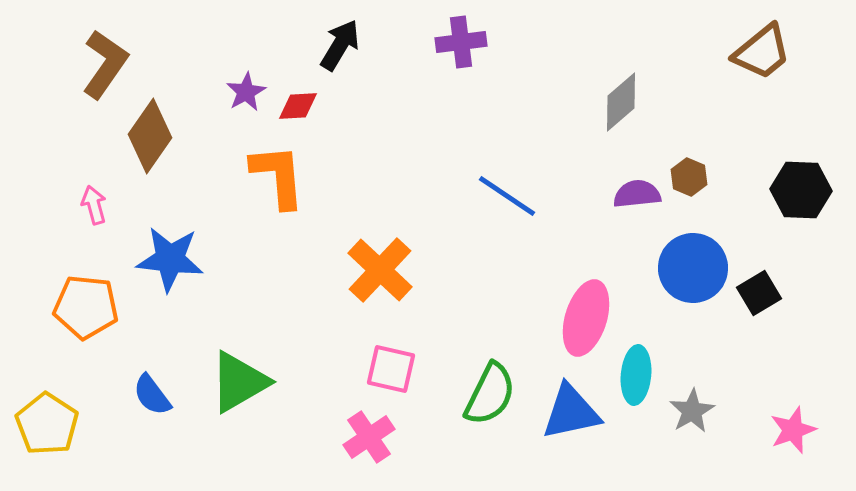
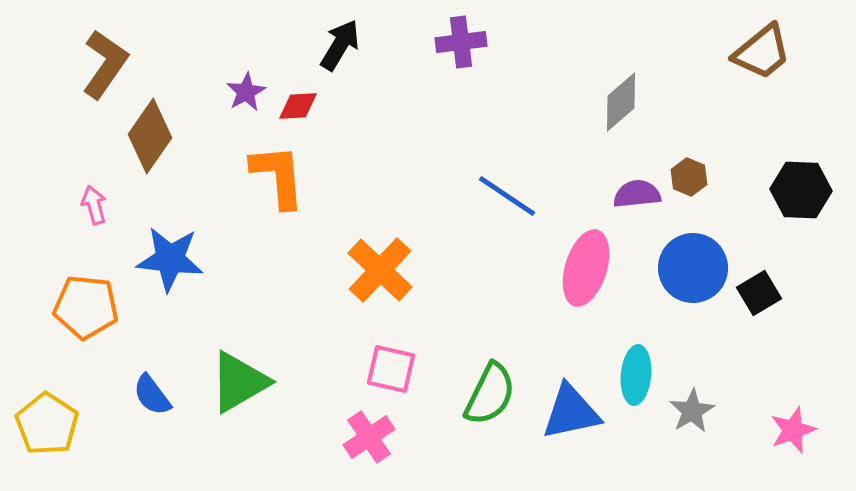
pink ellipse: moved 50 px up
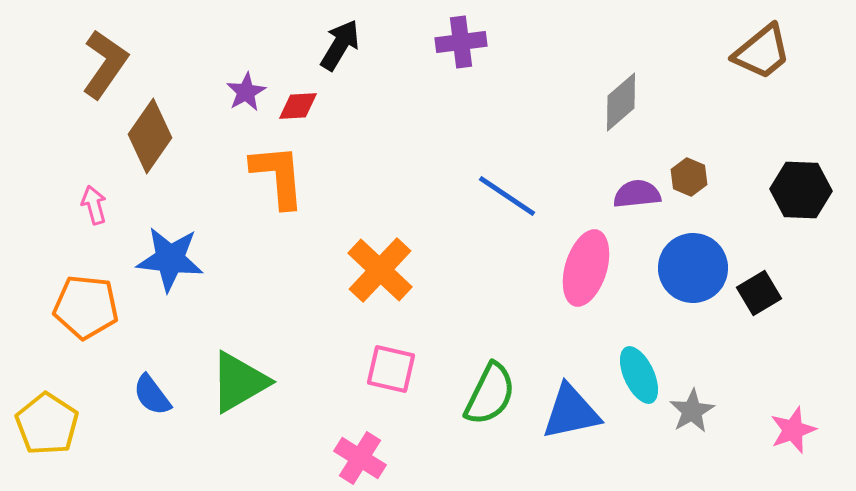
cyan ellipse: moved 3 px right; rotated 30 degrees counterclockwise
pink cross: moved 9 px left, 21 px down; rotated 24 degrees counterclockwise
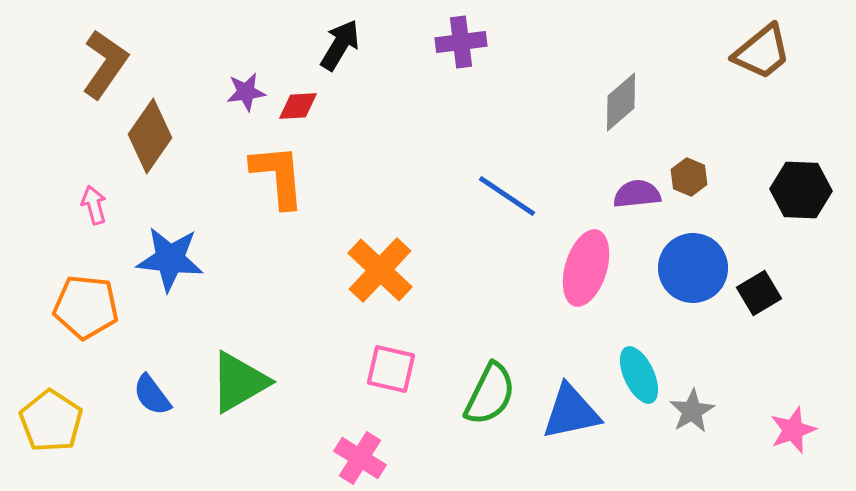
purple star: rotated 21 degrees clockwise
yellow pentagon: moved 4 px right, 3 px up
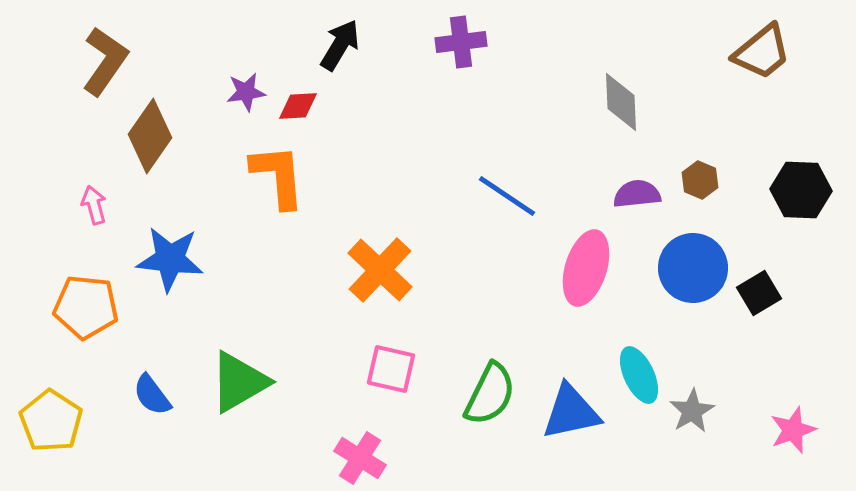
brown L-shape: moved 3 px up
gray diamond: rotated 52 degrees counterclockwise
brown hexagon: moved 11 px right, 3 px down
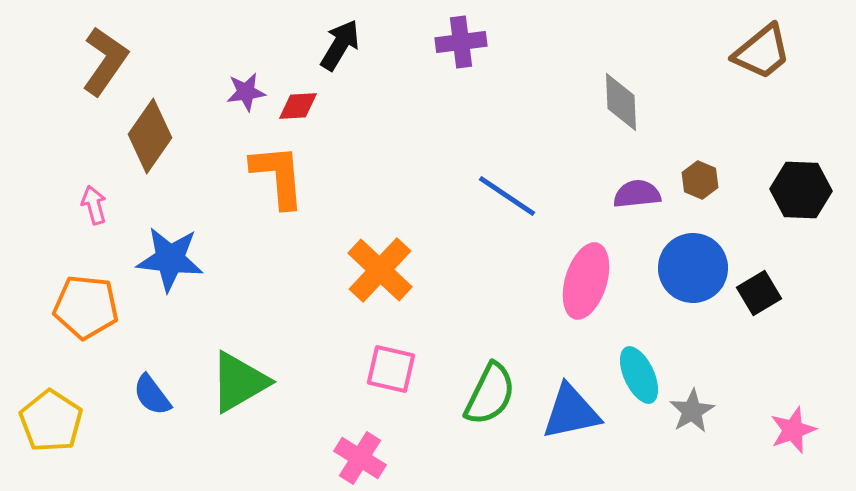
pink ellipse: moved 13 px down
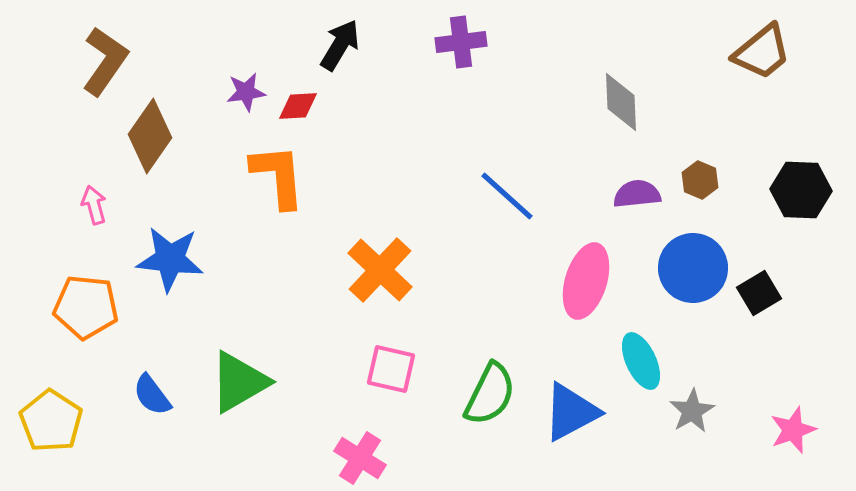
blue line: rotated 8 degrees clockwise
cyan ellipse: moved 2 px right, 14 px up
blue triangle: rotated 16 degrees counterclockwise
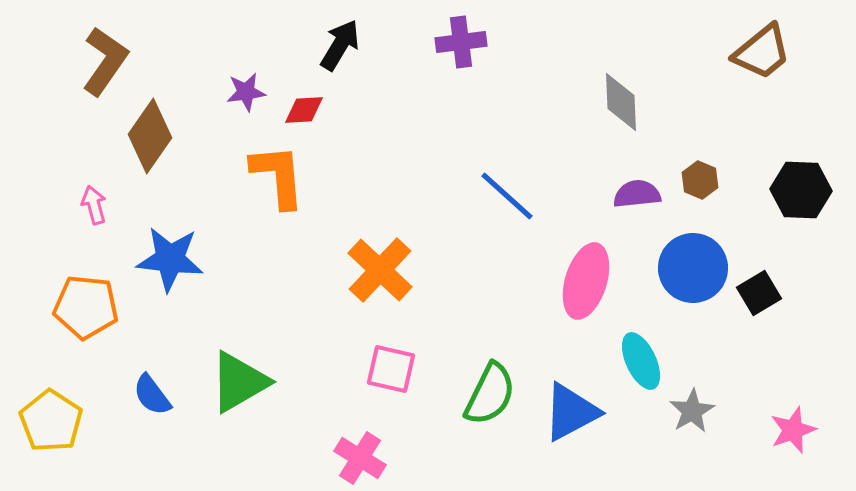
red diamond: moved 6 px right, 4 px down
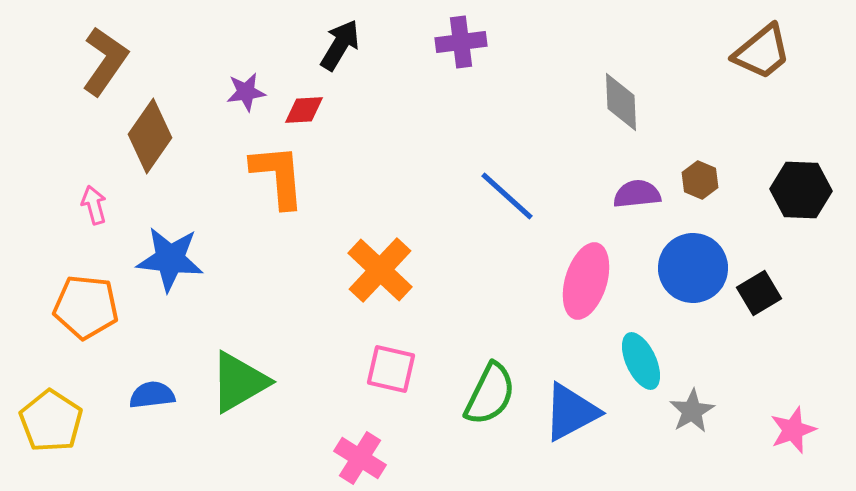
blue semicircle: rotated 120 degrees clockwise
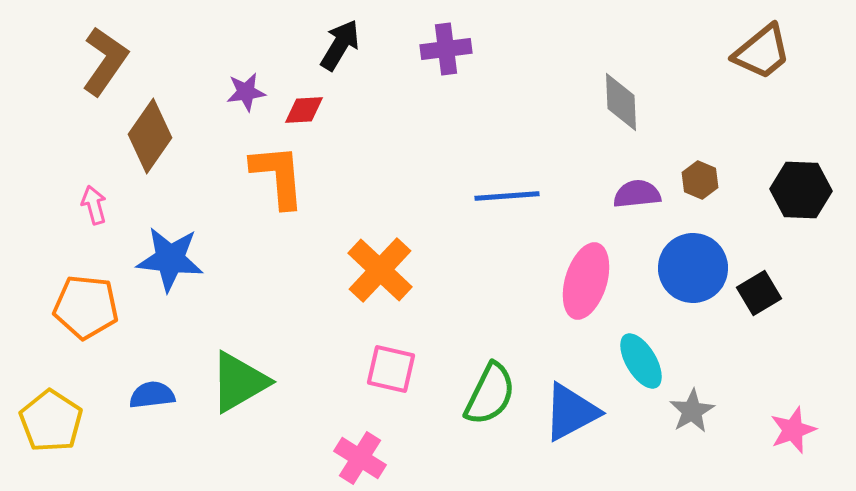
purple cross: moved 15 px left, 7 px down
blue line: rotated 46 degrees counterclockwise
cyan ellipse: rotated 6 degrees counterclockwise
